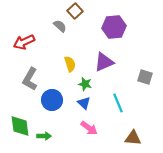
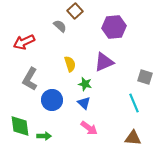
cyan line: moved 16 px right
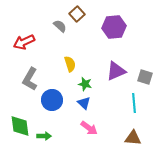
brown square: moved 2 px right, 3 px down
purple triangle: moved 12 px right, 9 px down
cyan line: rotated 18 degrees clockwise
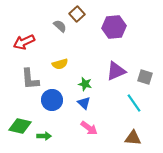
yellow semicircle: moved 10 px left; rotated 91 degrees clockwise
gray L-shape: rotated 35 degrees counterclockwise
cyan line: rotated 30 degrees counterclockwise
green diamond: rotated 70 degrees counterclockwise
